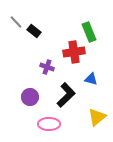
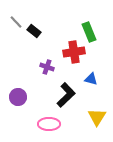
purple circle: moved 12 px left
yellow triangle: rotated 18 degrees counterclockwise
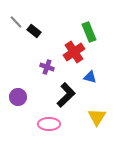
red cross: rotated 25 degrees counterclockwise
blue triangle: moved 1 px left, 2 px up
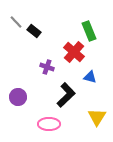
green rectangle: moved 1 px up
red cross: rotated 15 degrees counterclockwise
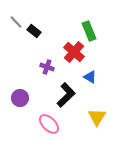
blue triangle: rotated 16 degrees clockwise
purple circle: moved 2 px right, 1 px down
pink ellipse: rotated 45 degrees clockwise
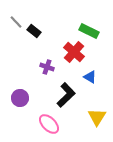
green rectangle: rotated 42 degrees counterclockwise
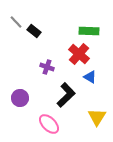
green rectangle: rotated 24 degrees counterclockwise
red cross: moved 5 px right, 2 px down
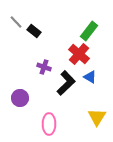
green rectangle: rotated 54 degrees counterclockwise
purple cross: moved 3 px left
black L-shape: moved 12 px up
pink ellipse: rotated 45 degrees clockwise
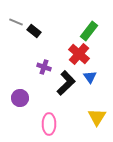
gray line: rotated 24 degrees counterclockwise
blue triangle: rotated 24 degrees clockwise
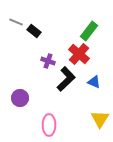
purple cross: moved 4 px right, 6 px up
blue triangle: moved 4 px right, 5 px down; rotated 32 degrees counterclockwise
black L-shape: moved 4 px up
yellow triangle: moved 3 px right, 2 px down
pink ellipse: moved 1 px down
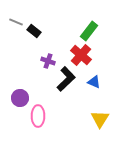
red cross: moved 2 px right, 1 px down
pink ellipse: moved 11 px left, 9 px up
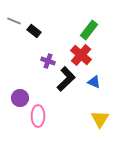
gray line: moved 2 px left, 1 px up
green rectangle: moved 1 px up
